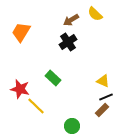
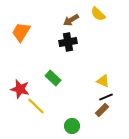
yellow semicircle: moved 3 px right
black cross: rotated 24 degrees clockwise
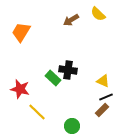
black cross: moved 28 px down; rotated 18 degrees clockwise
yellow line: moved 1 px right, 6 px down
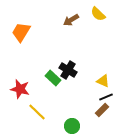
black cross: rotated 24 degrees clockwise
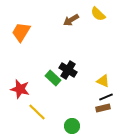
brown rectangle: moved 1 px right, 2 px up; rotated 32 degrees clockwise
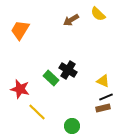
orange trapezoid: moved 1 px left, 2 px up
green rectangle: moved 2 px left
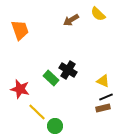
orange trapezoid: rotated 130 degrees clockwise
green circle: moved 17 px left
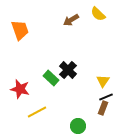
black cross: rotated 12 degrees clockwise
yellow triangle: rotated 40 degrees clockwise
brown rectangle: rotated 56 degrees counterclockwise
yellow line: rotated 72 degrees counterclockwise
green circle: moved 23 px right
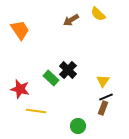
orange trapezoid: rotated 15 degrees counterclockwise
yellow line: moved 1 px left, 1 px up; rotated 36 degrees clockwise
